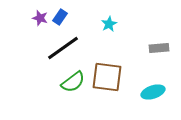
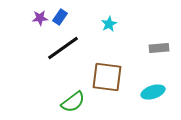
purple star: rotated 21 degrees counterclockwise
green semicircle: moved 20 px down
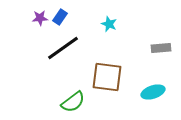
cyan star: rotated 21 degrees counterclockwise
gray rectangle: moved 2 px right
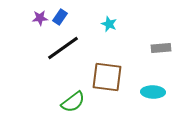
cyan ellipse: rotated 20 degrees clockwise
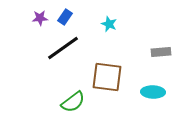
blue rectangle: moved 5 px right
gray rectangle: moved 4 px down
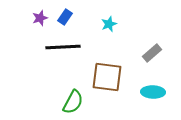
purple star: rotated 14 degrees counterclockwise
cyan star: rotated 28 degrees clockwise
black line: moved 1 px up; rotated 32 degrees clockwise
gray rectangle: moved 9 px left, 1 px down; rotated 36 degrees counterclockwise
green semicircle: rotated 25 degrees counterclockwise
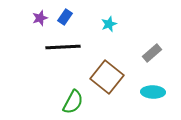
brown square: rotated 32 degrees clockwise
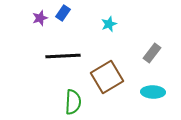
blue rectangle: moved 2 px left, 4 px up
black line: moved 9 px down
gray rectangle: rotated 12 degrees counterclockwise
brown square: rotated 20 degrees clockwise
green semicircle: rotated 25 degrees counterclockwise
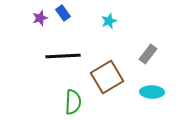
blue rectangle: rotated 70 degrees counterclockwise
cyan star: moved 3 px up
gray rectangle: moved 4 px left, 1 px down
cyan ellipse: moved 1 px left
